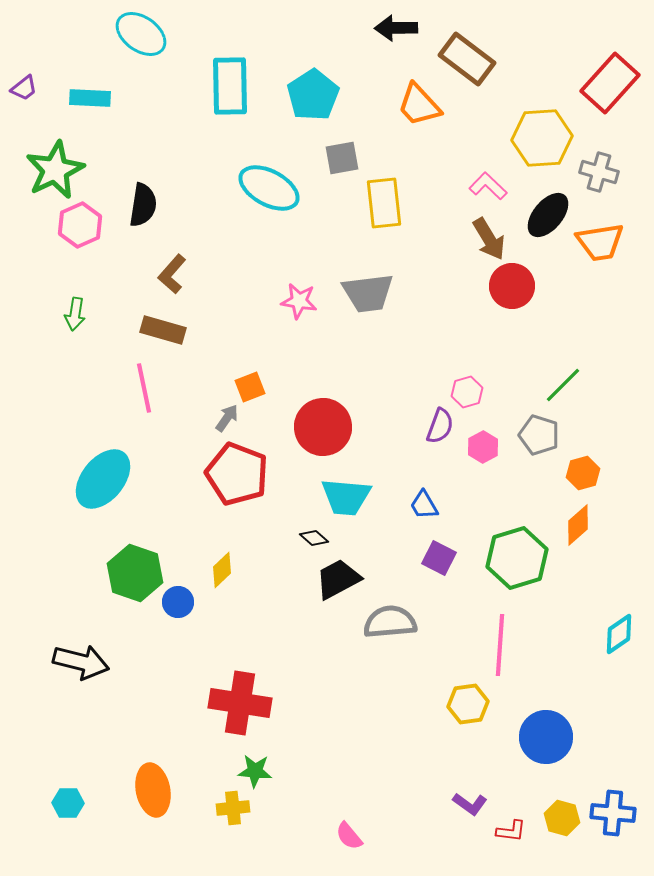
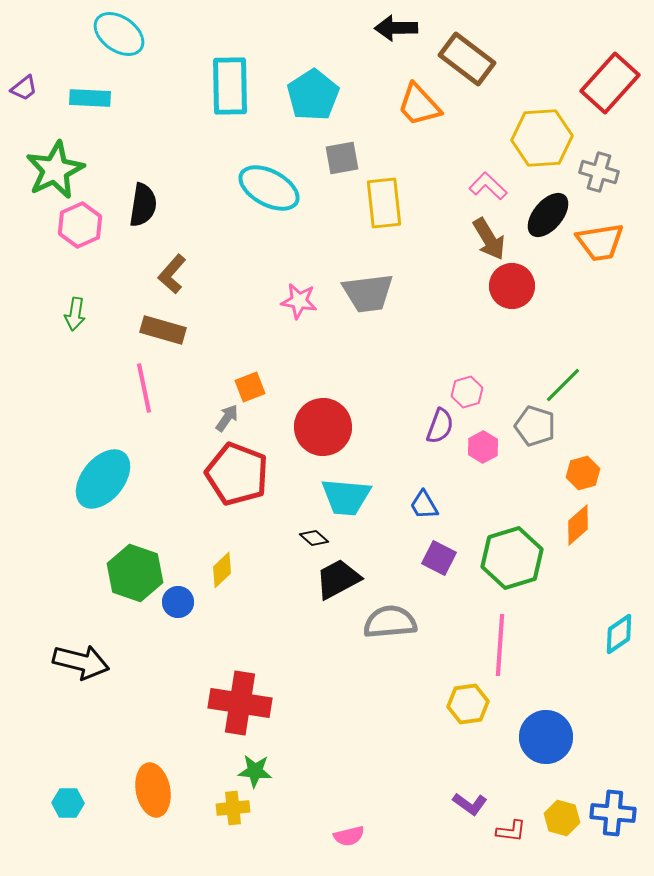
cyan ellipse at (141, 34): moved 22 px left
gray pentagon at (539, 435): moved 4 px left, 9 px up
green hexagon at (517, 558): moved 5 px left
pink semicircle at (349, 836): rotated 64 degrees counterclockwise
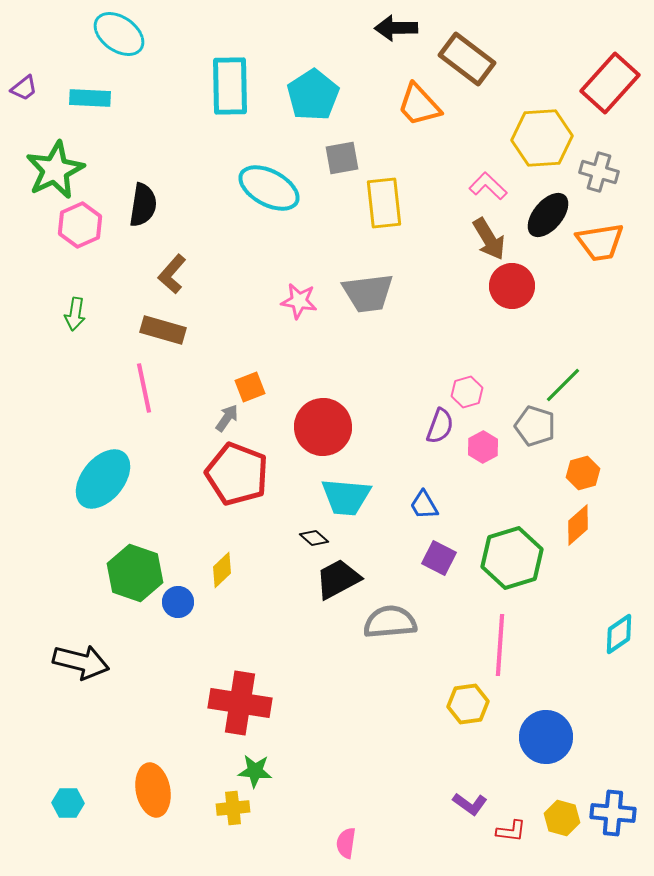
pink semicircle at (349, 836): moved 3 px left, 7 px down; rotated 112 degrees clockwise
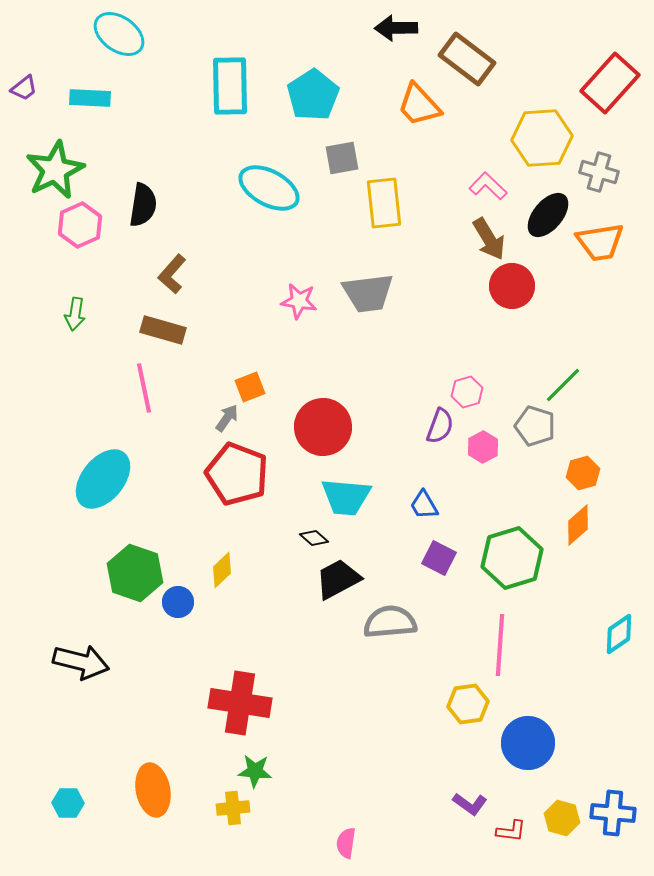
blue circle at (546, 737): moved 18 px left, 6 px down
